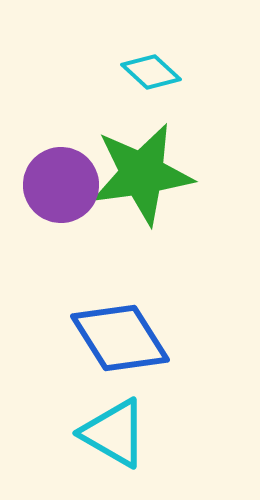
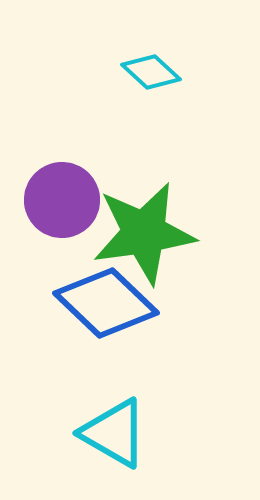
green star: moved 2 px right, 59 px down
purple circle: moved 1 px right, 15 px down
blue diamond: moved 14 px left, 35 px up; rotated 14 degrees counterclockwise
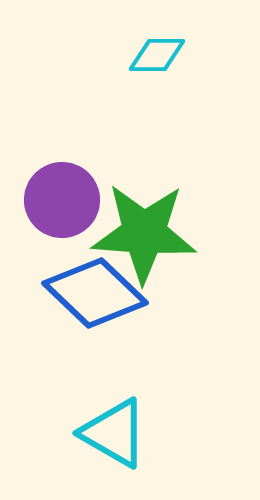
cyan diamond: moved 6 px right, 17 px up; rotated 42 degrees counterclockwise
green star: rotated 12 degrees clockwise
blue diamond: moved 11 px left, 10 px up
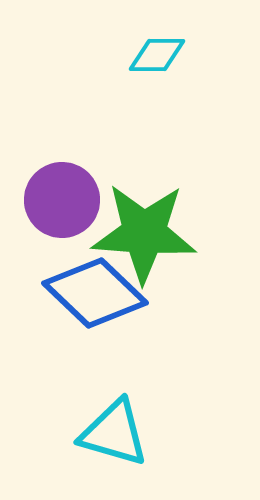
cyan triangle: rotated 14 degrees counterclockwise
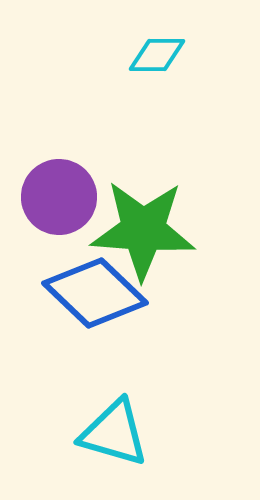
purple circle: moved 3 px left, 3 px up
green star: moved 1 px left, 3 px up
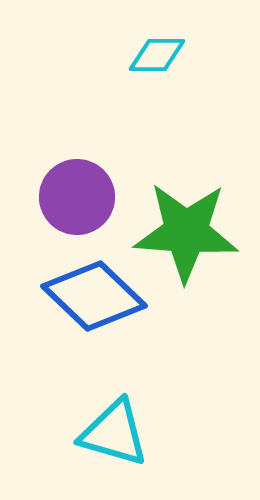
purple circle: moved 18 px right
green star: moved 43 px right, 2 px down
blue diamond: moved 1 px left, 3 px down
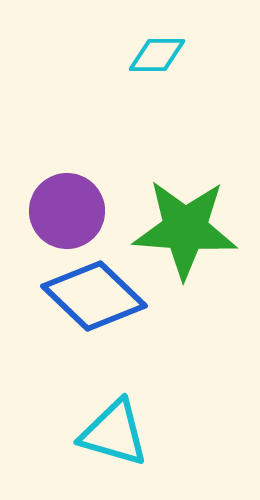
purple circle: moved 10 px left, 14 px down
green star: moved 1 px left, 3 px up
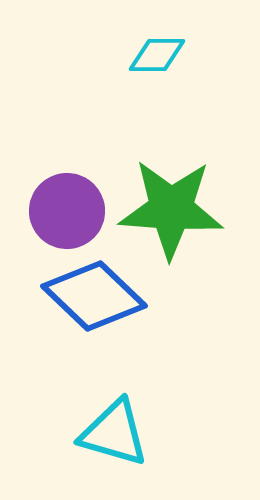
green star: moved 14 px left, 20 px up
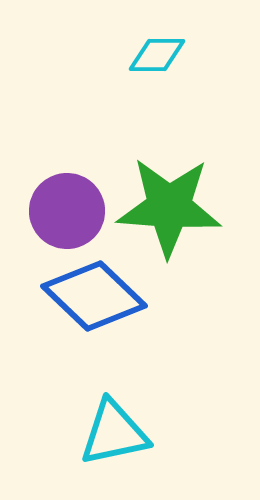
green star: moved 2 px left, 2 px up
cyan triangle: rotated 28 degrees counterclockwise
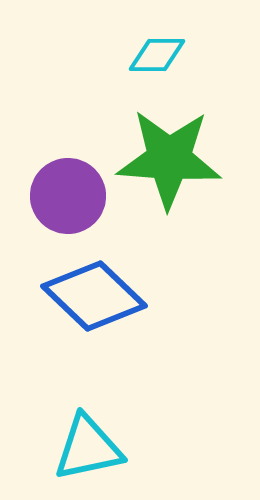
green star: moved 48 px up
purple circle: moved 1 px right, 15 px up
cyan triangle: moved 26 px left, 15 px down
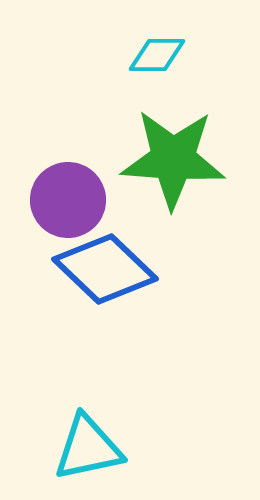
green star: moved 4 px right
purple circle: moved 4 px down
blue diamond: moved 11 px right, 27 px up
